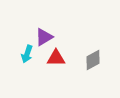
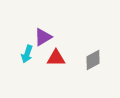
purple triangle: moved 1 px left
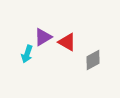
red triangle: moved 11 px right, 16 px up; rotated 30 degrees clockwise
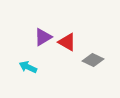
cyan arrow: moved 1 px right, 13 px down; rotated 96 degrees clockwise
gray diamond: rotated 55 degrees clockwise
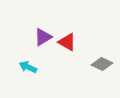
gray diamond: moved 9 px right, 4 px down
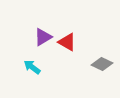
cyan arrow: moved 4 px right; rotated 12 degrees clockwise
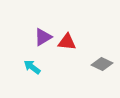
red triangle: rotated 24 degrees counterclockwise
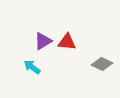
purple triangle: moved 4 px down
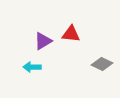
red triangle: moved 4 px right, 8 px up
cyan arrow: rotated 36 degrees counterclockwise
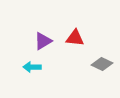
red triangle: moved 4 px right, 4 px down
